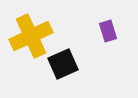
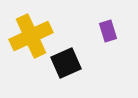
black square: moved 3 px right, 1 px up
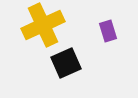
yellow cross: moved 12 px right, 11 px up
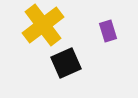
yellow cross: rotated 12 degrees counterclockwise
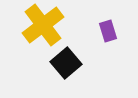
black square: rotated 16 degrees counterclockwise
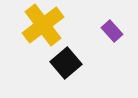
purple rectangle: moved 4 px right; rotated 25 degrees counterclockwise
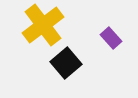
purple rectangle: moved 1 px left, 7 px down
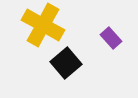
yellow cross: rotated 24 degrees counterclockwise
